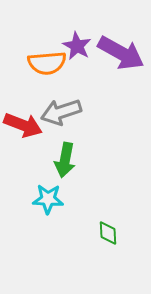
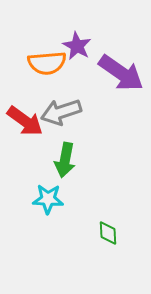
purple arrow: moved 20 px down; rotated 6 degrees clockwise
red arrow: moved 2 px right, 4 px up; rotated 15 degrees clockwise
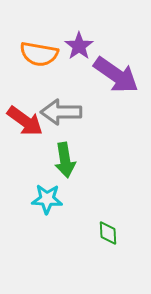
purple star: moved 2 px right; rotated 8 degrees clockwise
orange semicircle: moved 8 px left, 9 px up; rotated 15 degrees clockwise
purple arrow: moved 5 px left, 2 px down
gray arrow: rotated 18 degrees clockwise
green arrow: rotated 20 degrees counterclockwise
cyan star: moved 1 px left
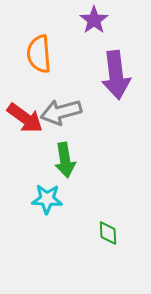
purple star: moved 15 px right, 26 px up
orange semicircle: rotated 75 degrees clockwise
purple arrow: rotated 48 degrees clockwise
gray arrow: rotated 15 degrees counterclockwise
red arrow: moved 3 px up
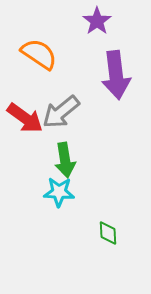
purple star: moved 3 px right, 1 px down
orange semicircle: rotated 129 degrees clockwise
gray arrow: rotated 24 degrees counterclockwise
cyan star: moved 12 px right, 7 px up
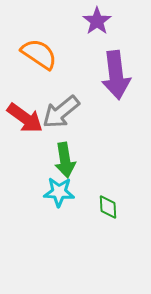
green diamond: moved 26 px up
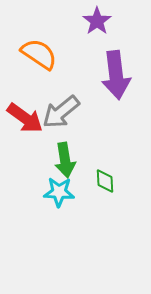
green diamond: moved 3 px left, 26 px up
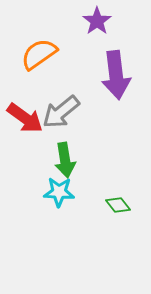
orange semicircle: rotated 69 degrees counterclockwise
green diamond: moved 13 px right, 24 px down; rotated 35 degrees counterclockwise
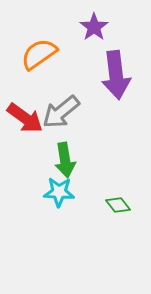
purple star: moved 3 px left, 6 px down
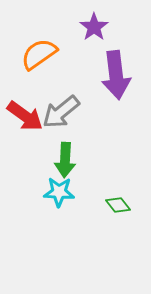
red arrow: moved 2 px up
green arrow: rotated 12 degrees clockwise
